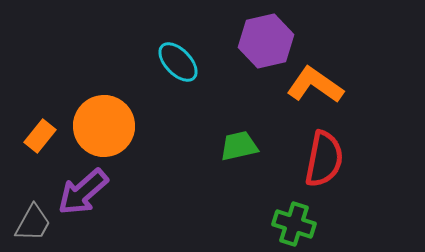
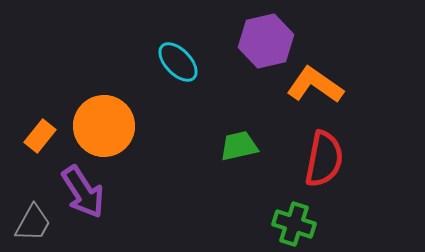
purple arrow: rotated 82 degrees counterclockwise
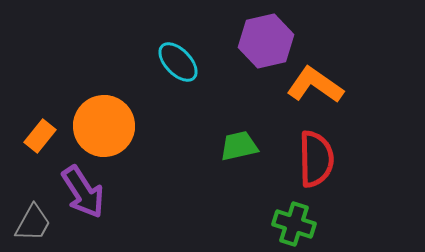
red semicircle: moved 8 px left; rotated 12 degrees counterclockwise
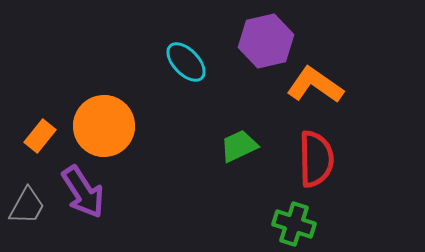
cyan ellipse: moved 8 px right
green trapezoid: rotated 12 degrees counterclockwise
gray trapezoid: moved 6 px left, 17 px up
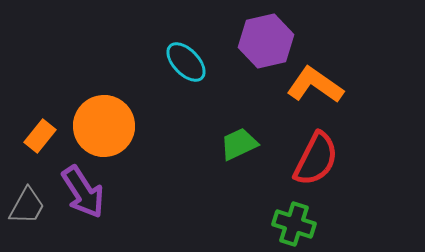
green trapezoid: moved 2 px up
red semicircle: rotated 28 degrees clockwise
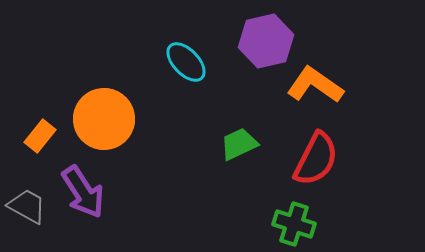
orange circle: moved 7 px up
gray trapezoid: rotated 90 degrees counterclockwise
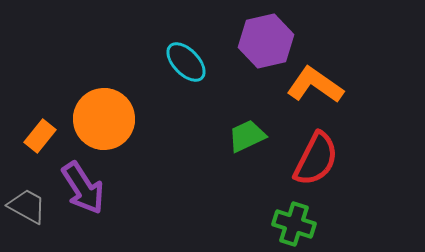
green trapezoid: moved 8 px right, 8 px up
purple arrow: moved 4 px up
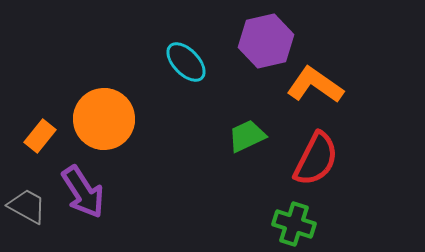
purple arrow: moved 4 px down
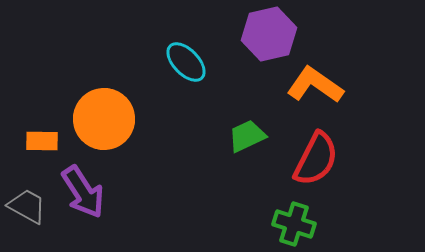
purple hexagon: moved 3 px right, 7 px up
orange rectangle: moved 2 px right, 5 px down; rotated 52 degrees clockwise
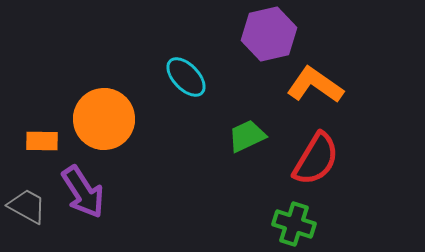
cyan ellipse: moved 15 px down
red semicircle: rotated 4 degrees clockwise
